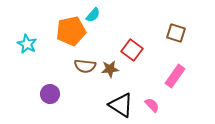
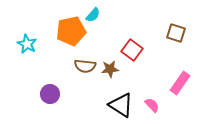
pink rectangle: moved 5 px right, 7 px down
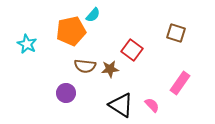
purple circle: moved 16 px right, 1 px up
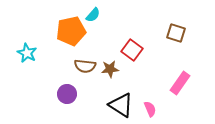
cyan star: moved 9 px down
purple circle: moved 1 px right, 1 px down
pink semicircle: moved 2 px left, 4 px down; rotated 21 degrees clockwise
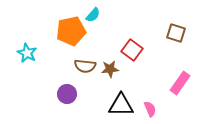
black triangle: rotated 32 degrees counterclockwise
